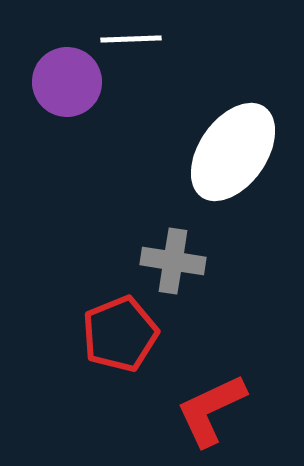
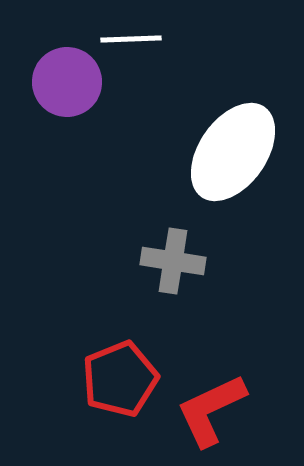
red pentagon: moved 45 px down
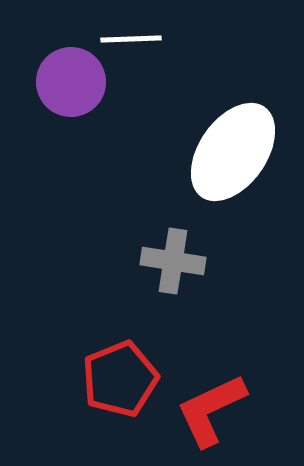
purple circle: moved 4 px right
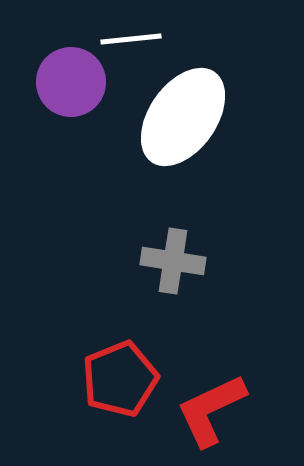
white line: rotated 4 degrees counterclockwise
white ellipse: moved 50 px left, 35 px up
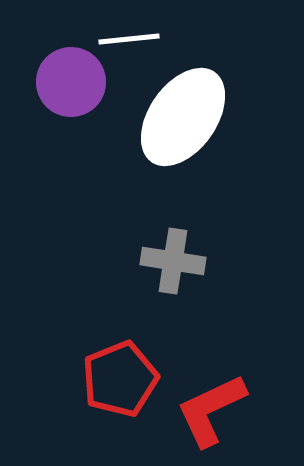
white line: moved 2 px left
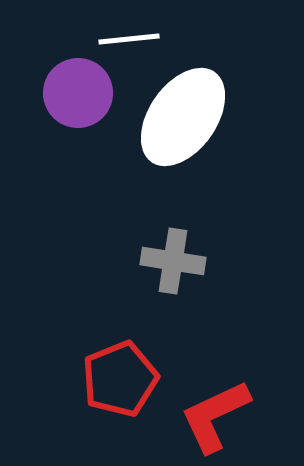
purple circle: moved 7 px right, 11 px down
red L-shape: moved 4 px right, 6 px down
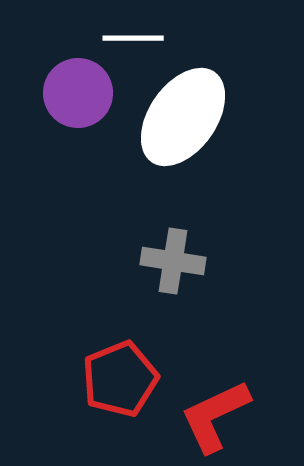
white line: moved 4 px right, 1 px up; rotated 6 degrees clockwise
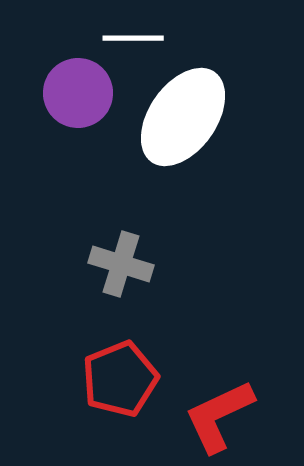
gray cross: moved 52 px left, 3 px down; rotated 8 degrees clockwise
red L-shape: moved 4 px right
